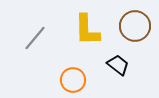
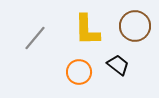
orange circle: moved 6 px right, 8 px up
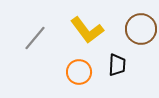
brown circle: moved 6 px right, 3 px down
yellow L-shape: rotated 36 degrees counterclockwise
black trapezoid: moved 1 px left; rotated 55 degrees clockwise
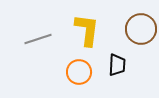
yellow L-shape: rotated 136 degrees counterclockwise
gray line: moved 3 px right, 1 px down; rotated 32 degrees clockwise
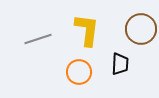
black trapezoid: moved 3 px right, 1 px up
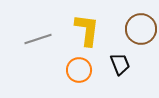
black trapezoid: rotated 25 degrees counterclockwise
orange circle: moved 2 px up
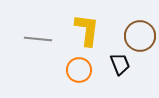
brown circle: moved 1 px left, 7 px down
gray line: rotated 24 degrees clockwise
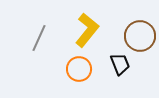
yellow L-shape: rotated 32 degrees clockwise
gray line: moved 1 px right, 1 px up; rotated 72 degrees counterclockwise
orange circle: moved 1 px up
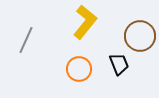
yellow L-shape: moved 2 px left, 8 px up
gray line: moved 13 px left, 2 px down
black trapezoid: moved 1 px left
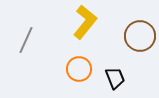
black trapezoid: moved 4 px left, 14 px down
